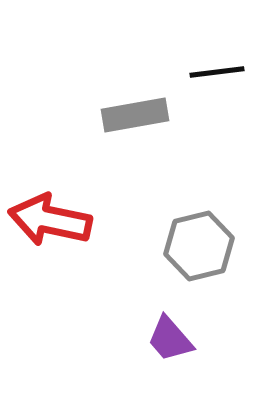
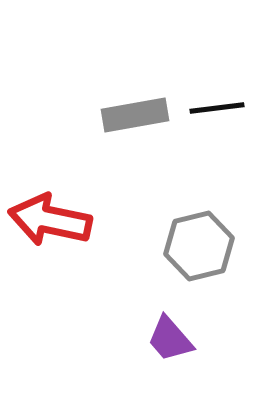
black line: moved 36 px down
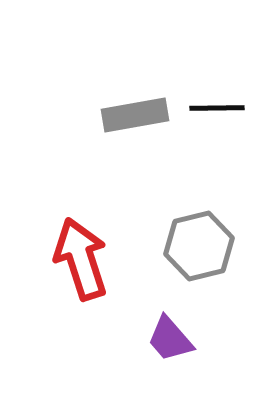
black line: rotated 6 degrees clockwise
red arrow: moved 31 px right, 39 px down; rotated 60 degrees clockwise
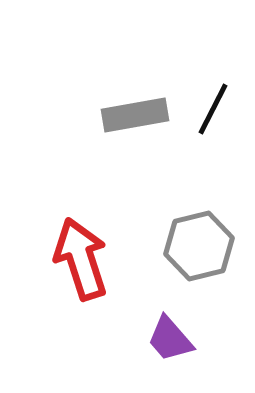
black line: moved 4 px left, 1 px down; rotated 62 degrees counterclockwise
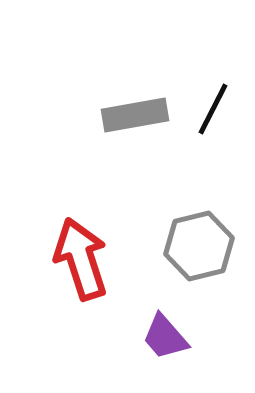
purple trapezoid: moved 5 px left, 2 px up
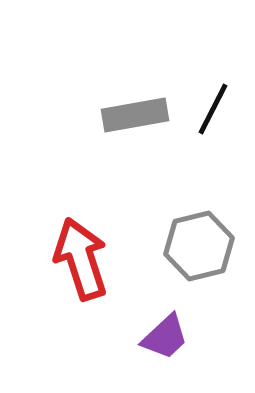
purple trapezoid: rotated 92 degrees counterclockwise
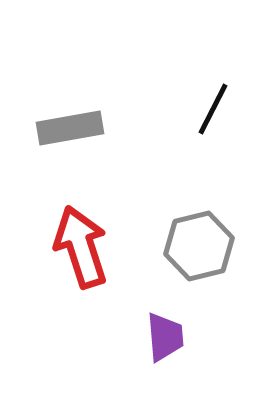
gray rectangle: moved 65 px left, 13 px down
red arrow: moved 12 px up
purple trapezoid: rotated 52 degrees counterclockwise
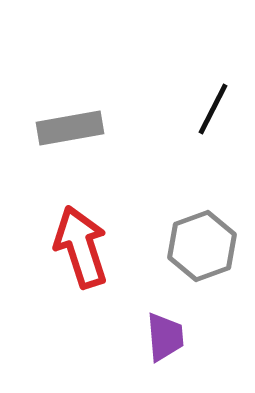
gray hexagon: moved 3 px right; rotated 6 degrees counterclockwise
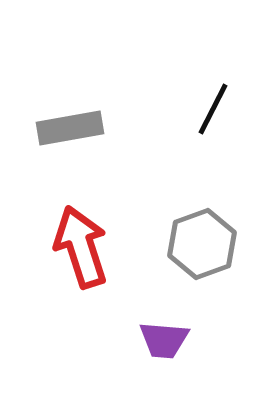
gray hexagon: moved 2 px up
purple trapezoid: moved 1 px left, 3 px down; rotated 100 degrees clockwise
